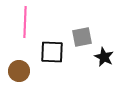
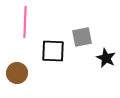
black square: moved 1 px right, 1 px up
black star: moved 2 px right, 1 px down
brown circle: moved 2 px left, 2 px down
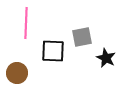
pink line: moved 1 px right, 1 px down
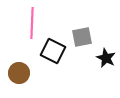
pink line: moved 6 px right
black square: rotated 25 degrees clockwise
brown circle: moved 2 px right
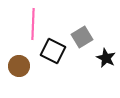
pink line: moved 1 px right, 1 px down
gray square: rotated 20 degrees counterclockwise
brown circle: moved 7 px up
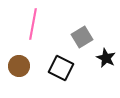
pink line: rotated 8 degrees clockwise
black square: moved 8 px right, 17 px down
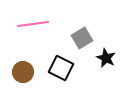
pink line: rotated 72 degrees clockwise
gray square: moved 1 px down
brown circle: moved 4 px right, 6 px down
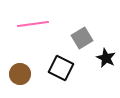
brown circle: moved 3 px left, 2 px down
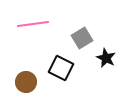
brown circle: moved 6 px right, 8 px down
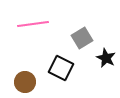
brown circle: moved 1 px left
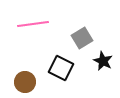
black star: moved 3 px left, 3 px down
